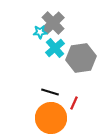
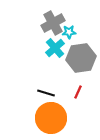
gray cross: rotated 15 degrees clockwise
cyan star: moved 29 px right
black line: moved 4 px left, 1 px down
red line: moved 4 px right, 11 px up
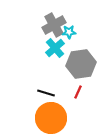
gray cross: moved 1 px right, 2 px down
gray hexagon: moved 6 px down
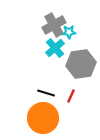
red line: moved 7 px left, 4 px down
orange circle: moved 8 px left
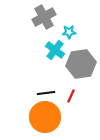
gray cross: moved 10 px left, 8 px up
cyan cross: moved 2 px down; rotated 12 degrees counterclockwise
black line: rotated 24 degrees counterclockwise
orange circle: moved 2 px right, 1 px up
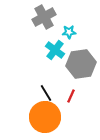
black line: rotated 66 degrees clockwise
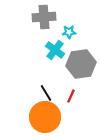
gray cross: rotated 25 degrees clockwise
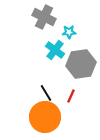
gray cross: rotated 30 degrees clockwise
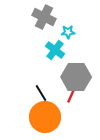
cyan star: moved 1 px left
gray hexagon: moved 5 px left, 13 px down; rotated 8 degrees clockwise
black line: moved 5 px left
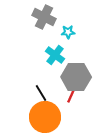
cyan cross: moved 5 px down
